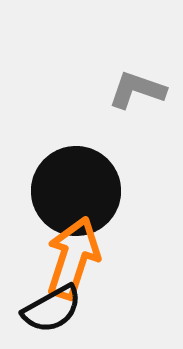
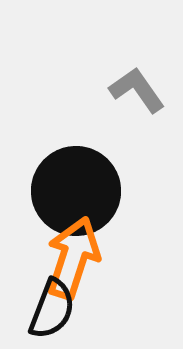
gray L-shape: rotated 36 degrees clockwise
black semicircle: rotated 40 degrees counterclockwise
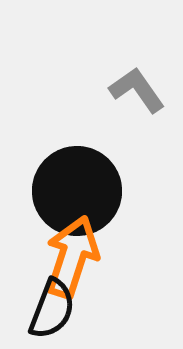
black circle: moved 1 px right
orange arrow: moved 1 px left, 1 px up
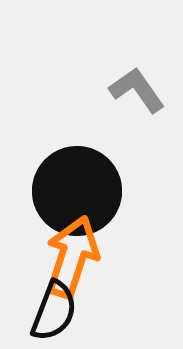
black semicircle: moved 2 px right, 2 px down
